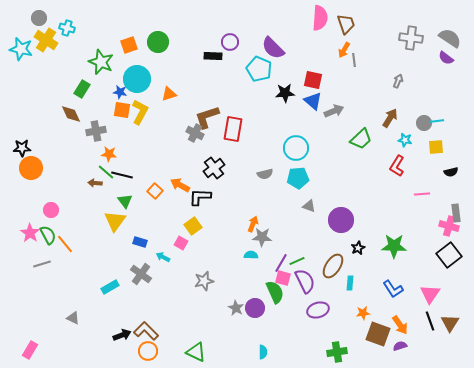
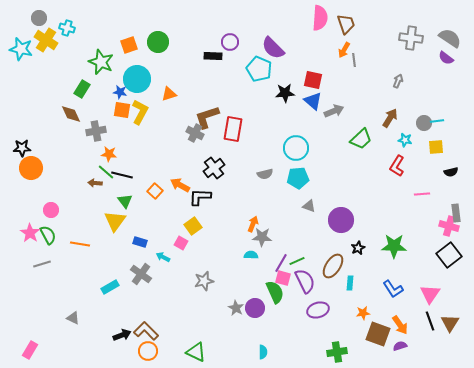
orange line at (65, 244): moved 15 px right; rotated 42 degrees counterclockwise
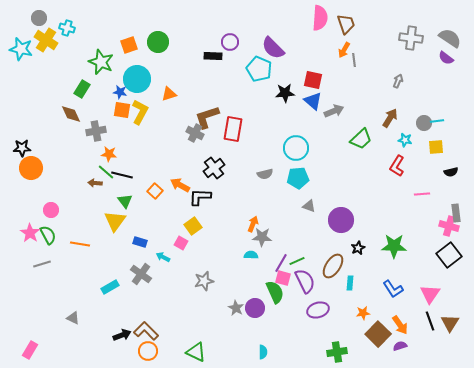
brown square at (378, 334): rotated 25 degrees clockwise
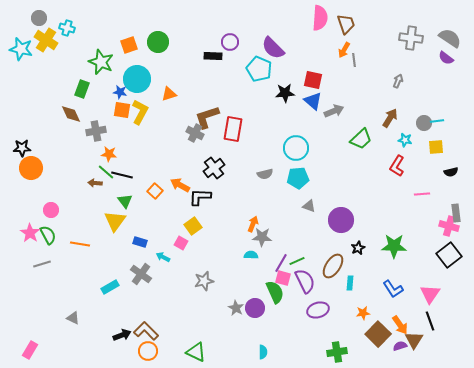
green rectangle at (82, 89): rotated 12 degrees counterclockwise
brown triangle at (450, 323): moved 36 px left, 17 px down
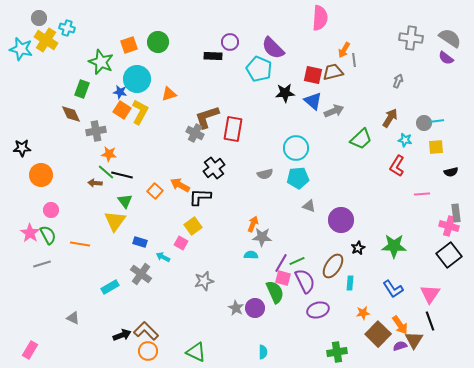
brown trapezoid at (346, 24): moved 13 px left, 48 px down; rotated 85 degrees counterclockwise
red square at (313, 80): moved 5 px up
orange square at (122, 110): rotated 24 degrees clockwise
orange circle at (31, 168): moved 10 px right, 7 px down
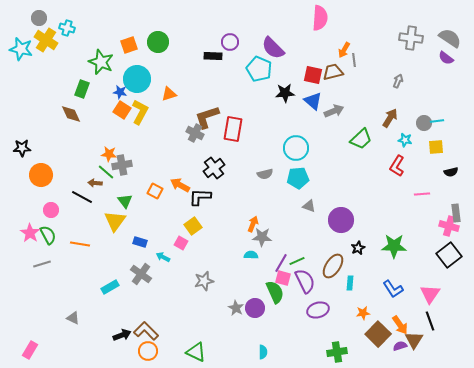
gray cross at (96, 131): moved 26 px right, 34 px down
black line at (122, 175): moved 40 px left, 22 px down; rotated 15 degrees clockwise
orange square at (155, 191): rotated 14 degrees counterclockwise
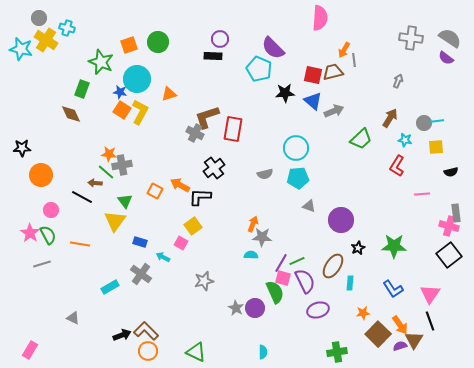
purple circle at (230, 42): moved 10 px left, 3 px up
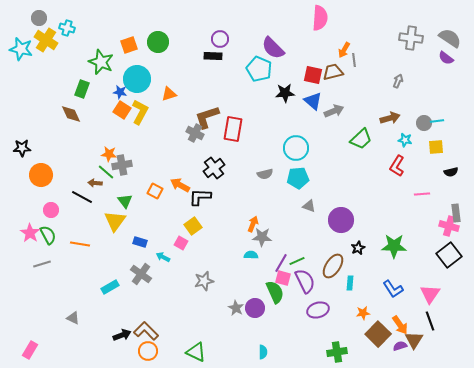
brown arrow at (390, 118): rotated 42 degrees clockwise
